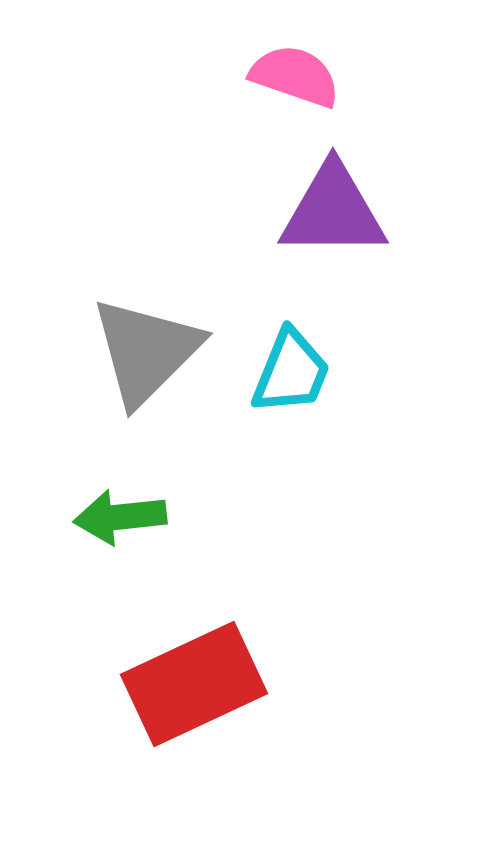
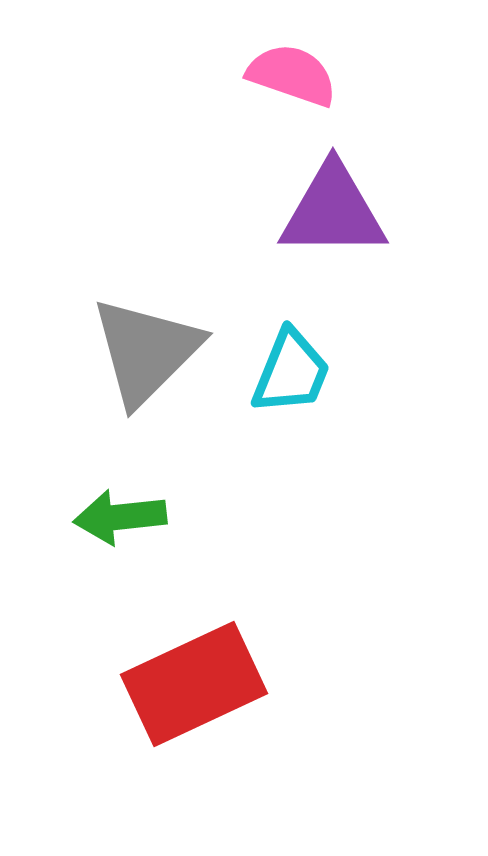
pink semicircle: moved 3 px left, 1 px up
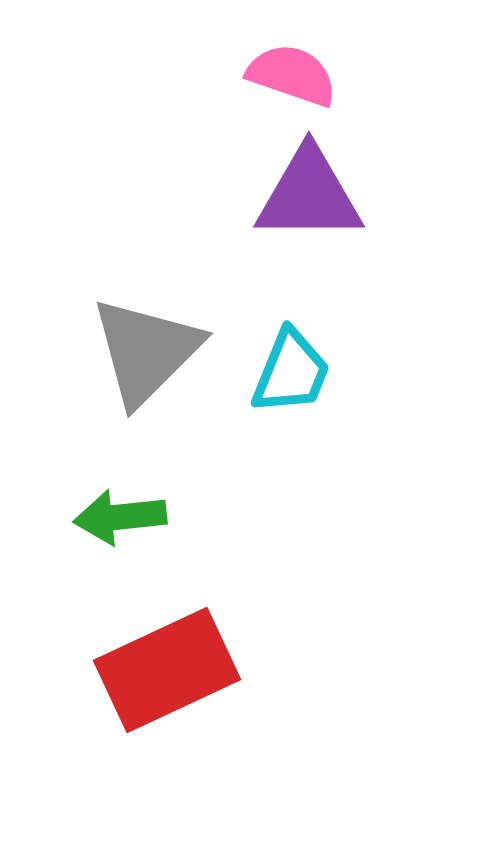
purple triangle: moved 24 px left, 16 px up
red rectangle: moved 27 px left, 14 px up
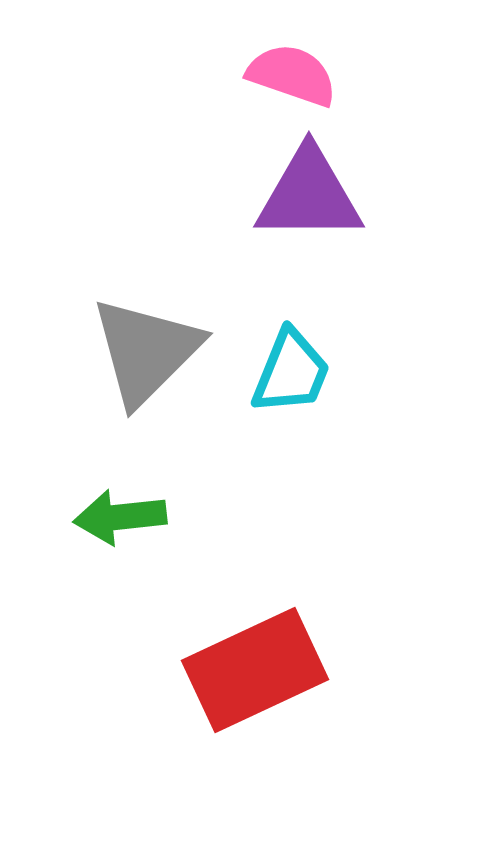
red rectangle: moved 88 px right
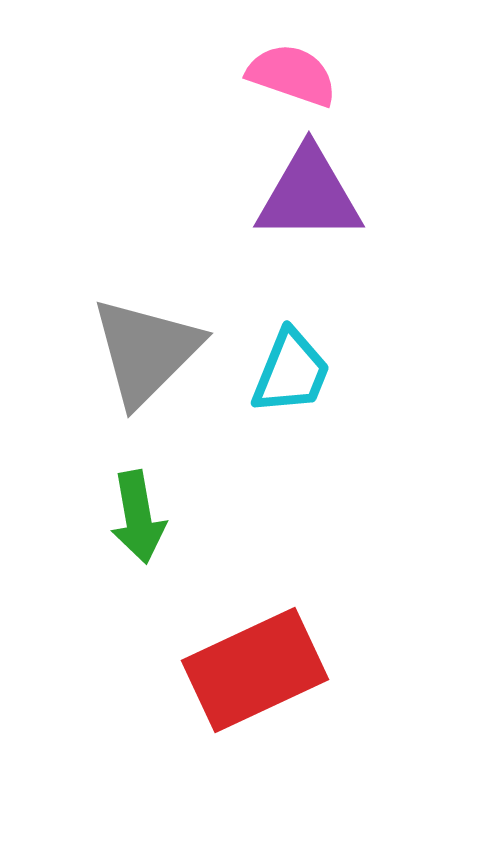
green arrow: moved 18 px right; rotated 94 degrees counterclockwise
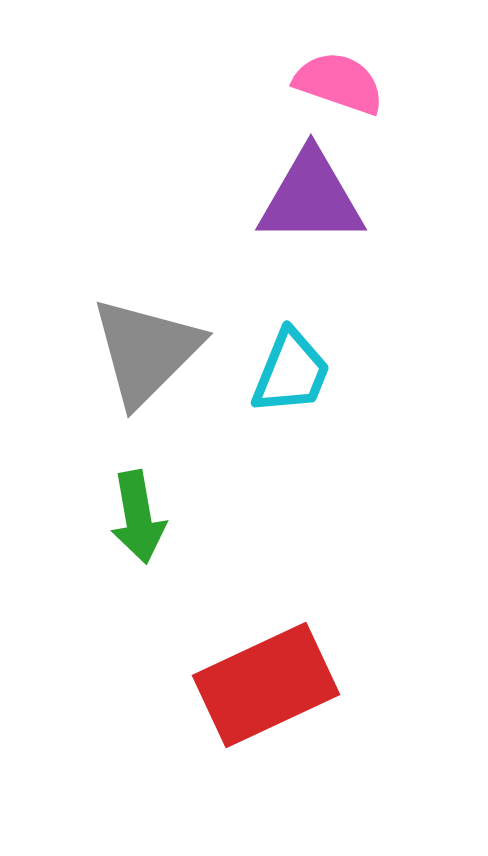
pink semicircle: moved 47 px right, 8 px down
purple triangle: moved 2 px right, 3 px down
red rectangle: moved 11 px right, 15 px down
